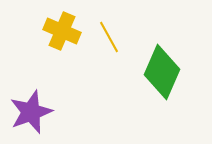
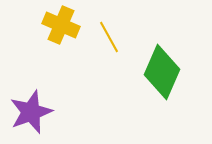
yellow cross: moved 1 px left, 6 px up
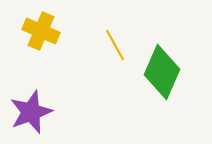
yellow cross: moved 20 px left, 6 px down
yellow line: moved 6 px right, 8 px down
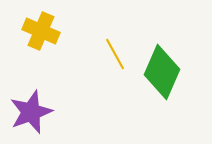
yellow line: moved 9 px down
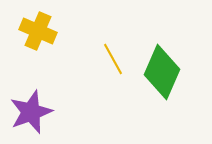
yellow cross: moved 3 px left
yellow line: moved 2 px left, 5 px down
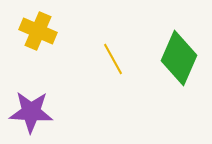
green diamond: moved 17 px right, 14 px up
purple star: rotated 24 degrees clockwise
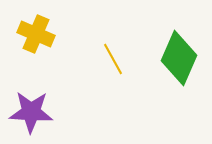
yellow cross: moved 2 px left, 3 px down
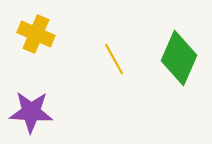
yellow line: moved 1 px right
